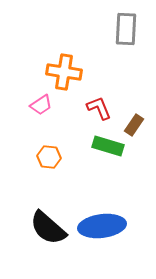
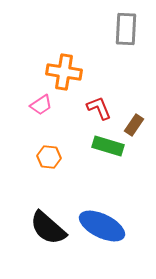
blue ellipse: rotated 33 degrees clockwise
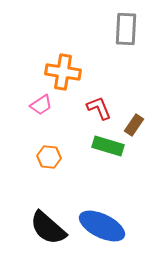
orange cross: moved 1 px left
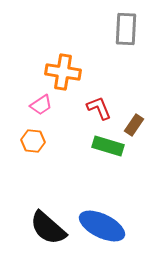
orange hexagon: moved 16 px left, 16 px up
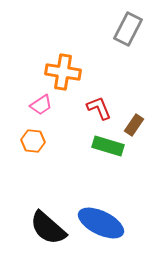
gray rectangle: moved 2 px right; rotated 24 degrees clockwise
blue ellipse: moved 1 px left, 3 px up
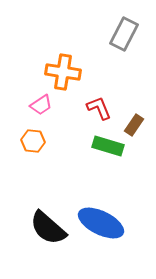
gray rectangle: moved 4 px left, 5 px down
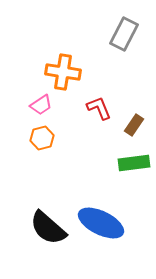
orange hexagon: moved 9 px right, 3 px up; rotated 20 degrees counterclockwise
green rectangle: moved 26 px right, 17 px down; rotated 24 degrees counterclockwise
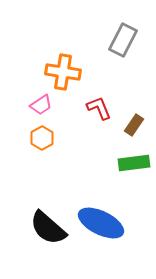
gray rectangle: moved 1 px left, 6 px down
orange hexagon: rotated 15 degrees counterclockwise
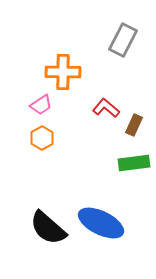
orange cross: rotated 8 degrees counterclockwise
red L-shape: moved 7 px right; rotated 28 degrees counterclockwise
brown rectangle: rotated 10 degrees counterclockwise
